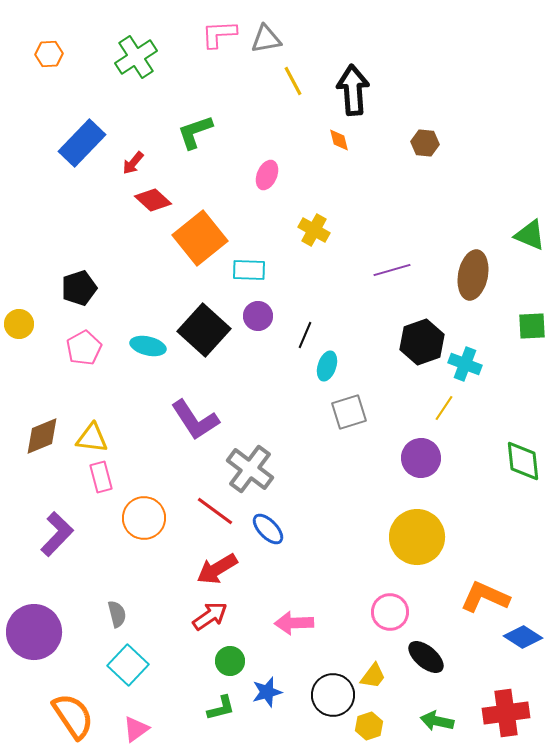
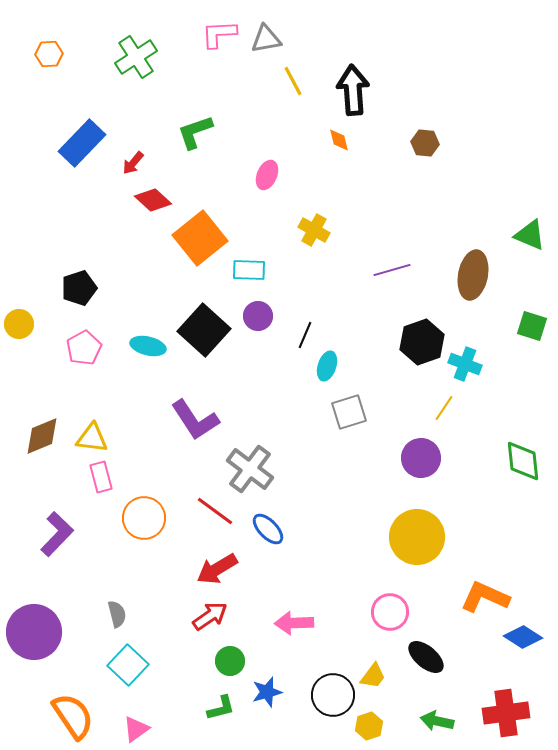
green square at (532, 326): rotated 20 degrees clockwise
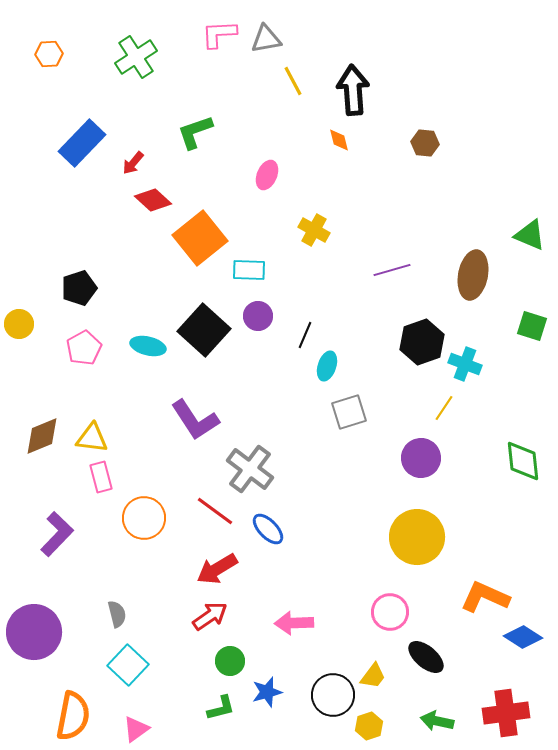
orange semicircle at (73, 716): rotated 45 degrees clockwise
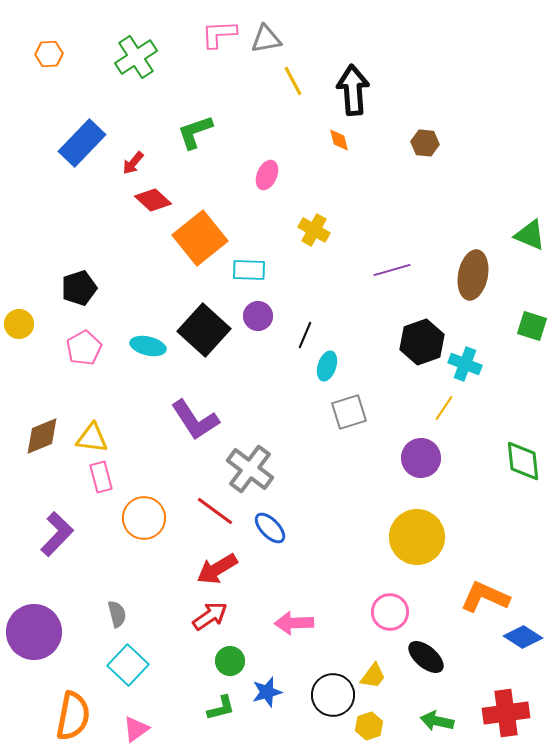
blue ellipse at (268, 529): moved 2 px right, 1 px up
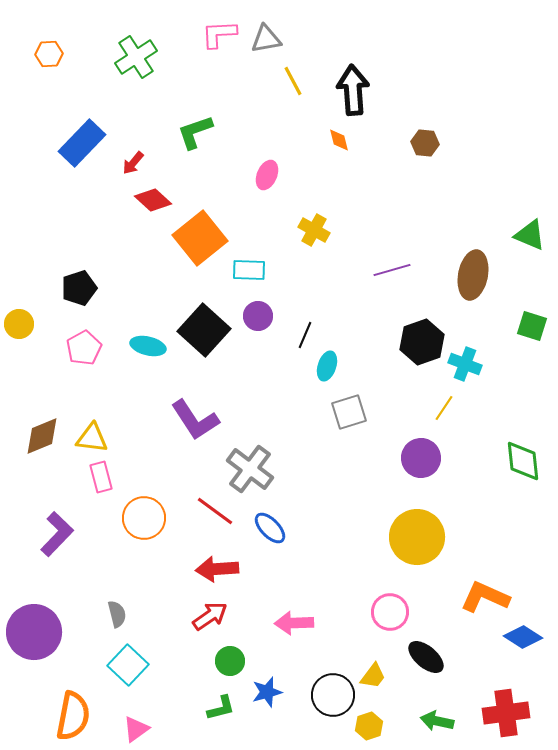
red arrow at (217, 569): rotated 27 degrees clockwise
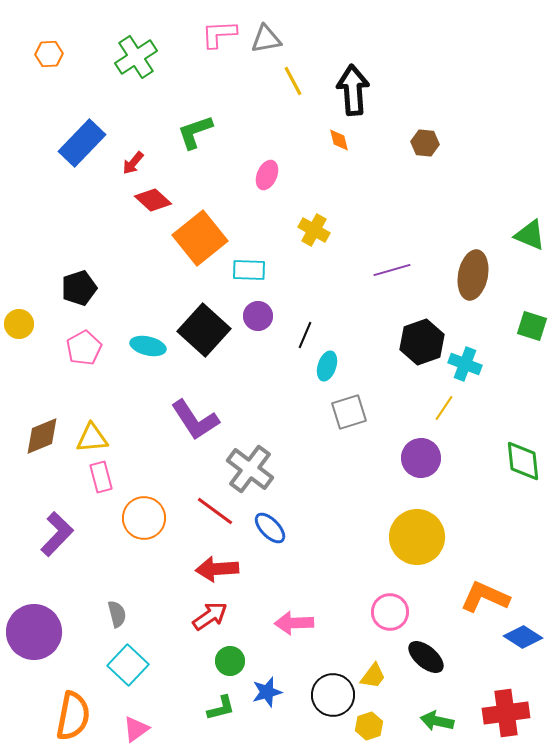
yellow triangle at (92, 438): rotated 12 degrees counterclockwise
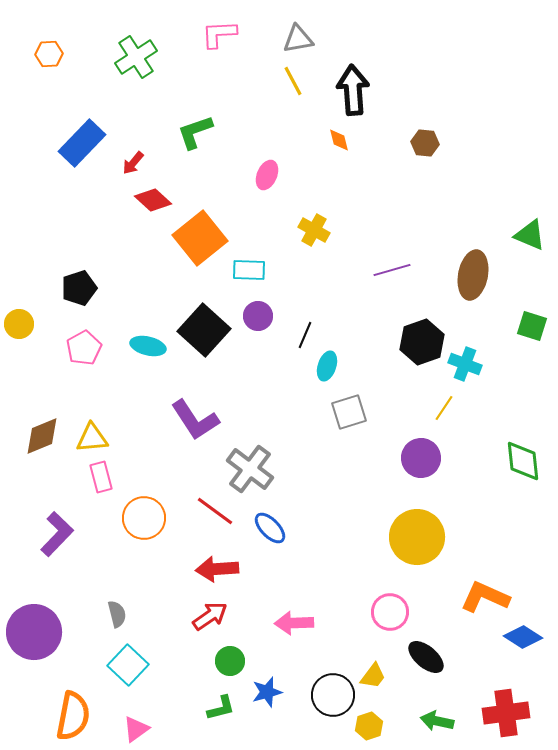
gray triangle at (266, 39): moved 32 px right
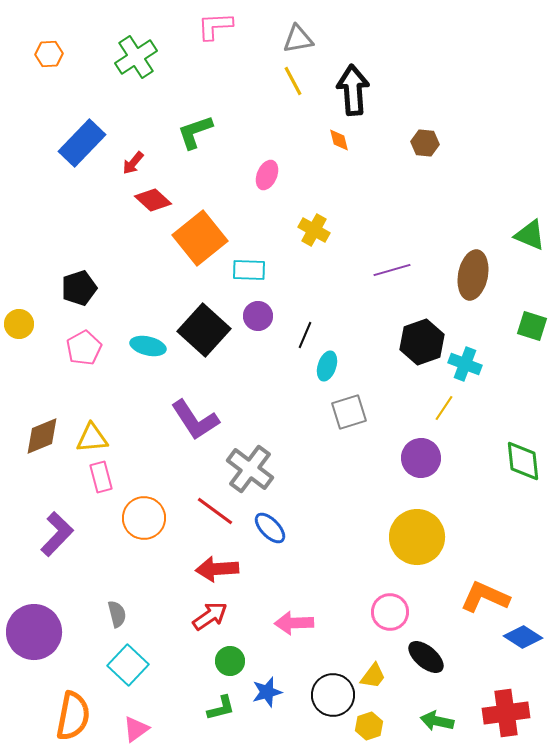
pink L-shape at (219, 34): moved 4 px left, 8 px up
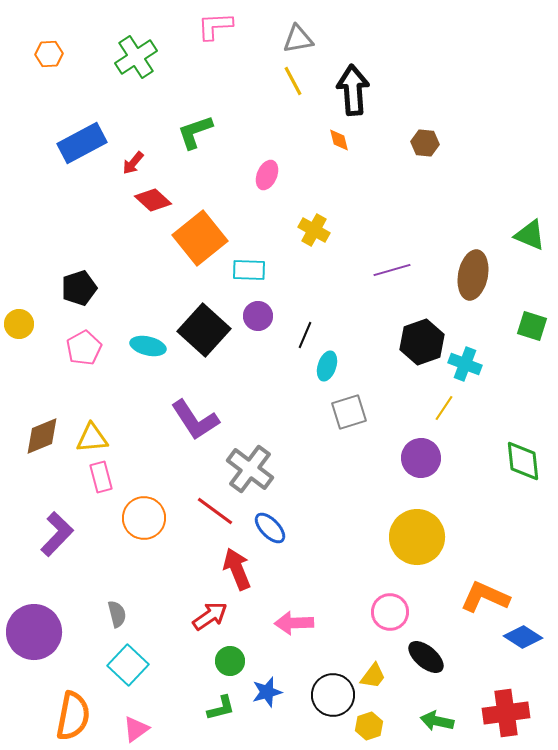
blue rectangle at (82, 143): rotated 18 degrees clockwise
red arrow at (217, 569): moved 20 px right; rotated 72 degrees clockwise
